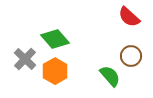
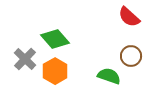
green semicircle: moved 1 px left; rotated 30 degrees counterclockwise
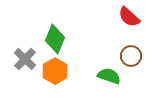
green diamond: rotated 64 degrees clockwise
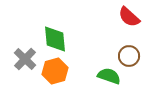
green diamond: rotated 28 degrees counterclockwise
brown circle: moved 2 px left
orange hexagon: rotated 15 degrees clockwise
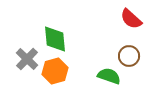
red semicircle: moved 2 px right, 2 px down
gray cross: moved 2 px right
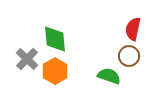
red semicircle: moved 2 px right, 10 px down; rotated 60 degrees clockwise
orange hexagon: rotated 15 degrees counterclockwise
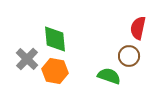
red semicircle: moved 5 px right, 1 px up
orange hexagon: rotated 20 degrees counterclockwise
